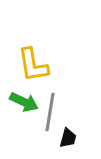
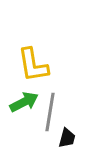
green arrow: rotated 52 degrees counterclockwise
black trapezoid: moved 1 px left
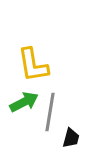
black trapezoid: moved 4 px right
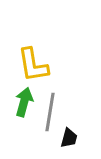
green arrow: rotated 48 degrees counterclockwise
black trapezoid: moved 2 px left
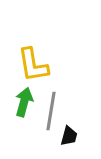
gray line: moved 1 px right, 1 px up
black trapezoid: moved 2 px up
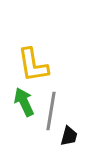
green arrow: rotated 40 degrees counterclockwise
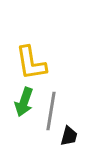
yellow L-shape: moved 2 px left, 2 px up
green arrow: rotated 136 degrees counterclockwise
